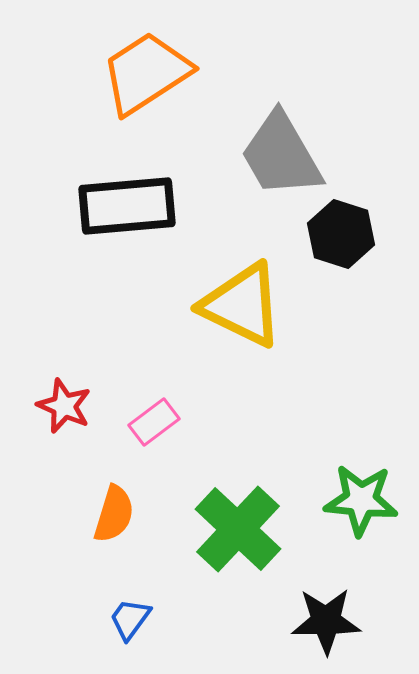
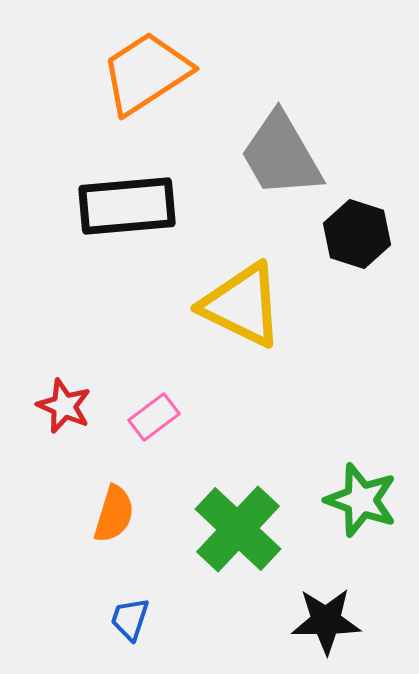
black hexagon: moved 16 px right
pink rectangle: moved 5 px up
green star: rotated 14 degrees clockwise
blue trapezoid: rotated 18 degrees counterclockwise
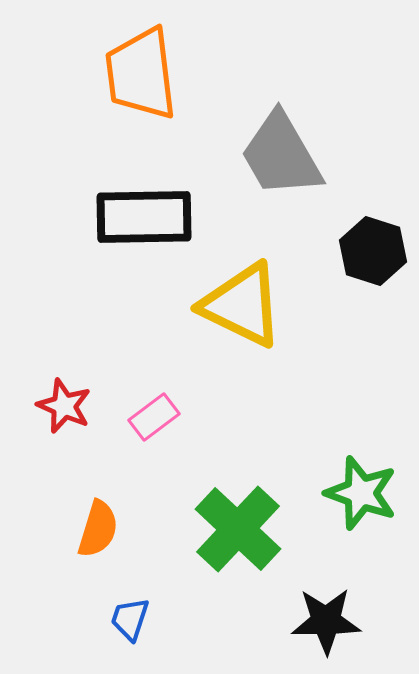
orange trapezoid: moved 5 px left, 1 px down; rotated 64 degrees counterclockwise
black rectangle: moved 17 px right, 11 px down; rotated 4 degrees clockwise
black hexagon: moved 16 px right, 17 px down
green star: moved 7 px up
orange semicircle: moved 16 px left, 15 px down
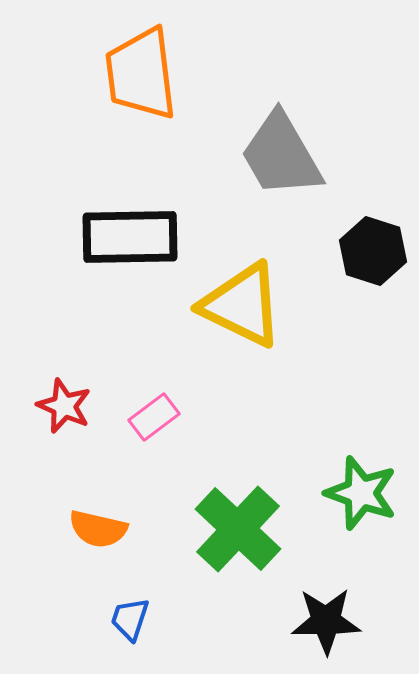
black rectangle: moved 14 px left, 20 px down
orange semicircle: rotated 86 degrees clockwise
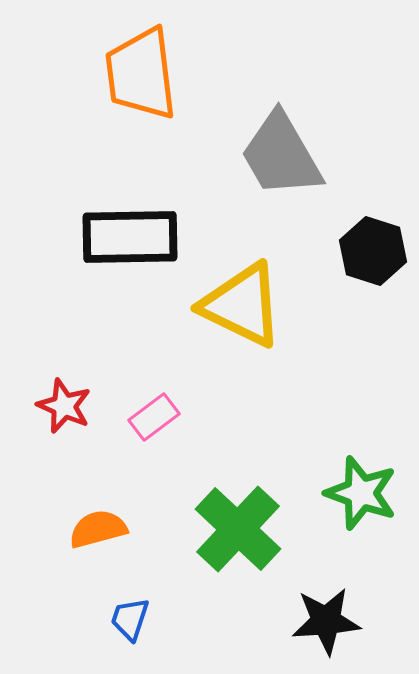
orange semicircle: rotated 152 degrees clockwise
black star: rotated 4 degrees counterclockwise
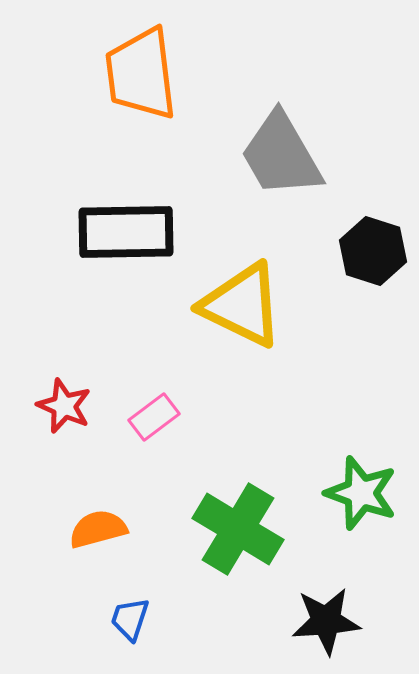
black rectangle: moved 4 px left, 5 px up
green cross: rotated 12 degrees counterclockwise
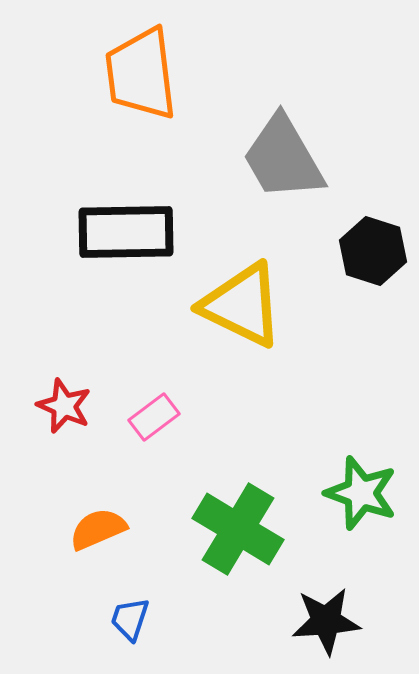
gray trapezoid: moved 2 px right, 3 px down
orange semicircle: rotated 8 degrees counterclockwise
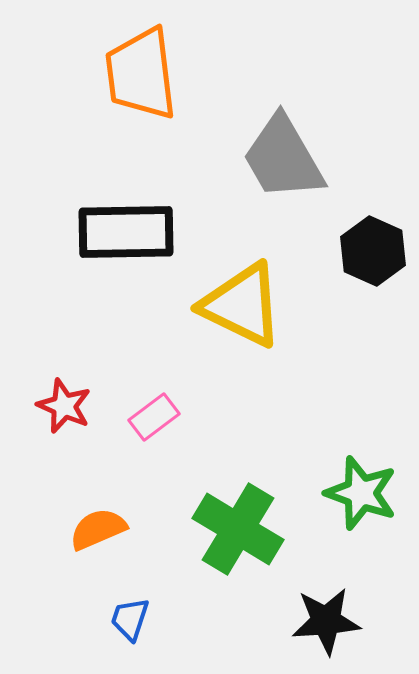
black hexagon: rotated 6 degrees clockwise
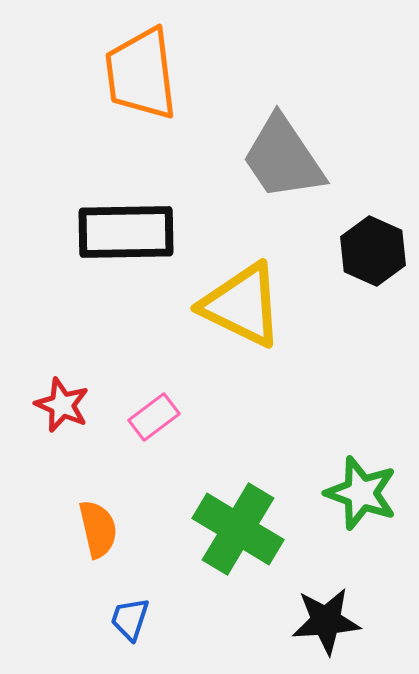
gray trapezoid: rotated 4 degrees counterclockwise
red star: moved 2 px left, 1 px up
orange semicircle: rotated 100 degrees clockwise
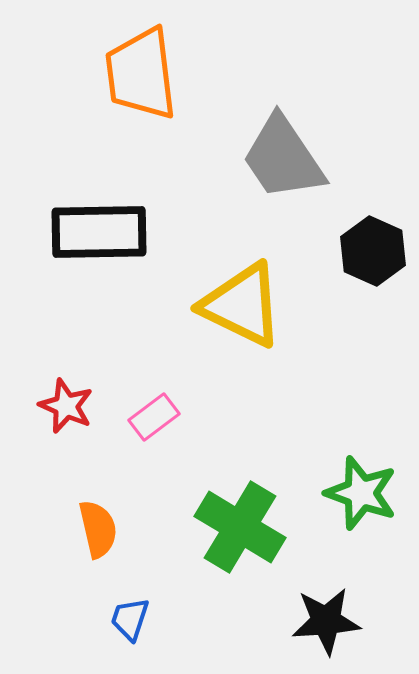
black rectangle: moved 27 px left
red star: moved 4 px right, 1 px down
green cross: moved 2 px right, 2 px up
